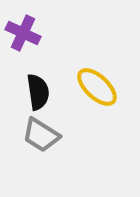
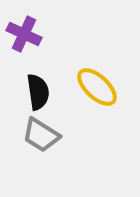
purple cross: moved 1 px right, 1 px down
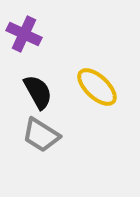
black semicircle: rotated 21 degrees counterclockwise
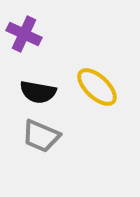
black semicircle: rotated 129 degrees clockwise
gray trapezoid: moved 1 px down; rotated 9 degrees counterclockwise
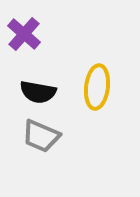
purple cross: rotated 16 degrees clockwise
yellow ellipse: rotated 54 degrees clockwise
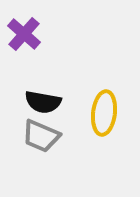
yellow ellipse: moved 7 px right, 26 px down
black semicircle: moved 5 px right, 10 px down
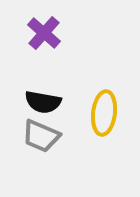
purple cross: moved 20 px right, 1 px up
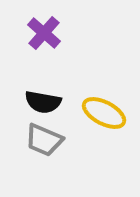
yellow ellipse: rotated 69 degrees counterclockwise
gray trapezoid: moved 3 px right, 4 px down
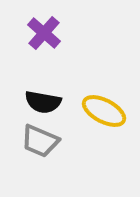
yellow ellipse: moved 2 px up
gray trapezoid: moved 4 px left, 1 px down
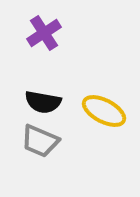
purple cross: rotated 16 degrees clockwise
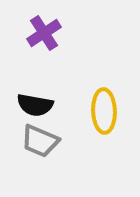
black semicircle: moved 8 px left, 3 px down
yellow ellipse: rotated 60 degrees clockwise
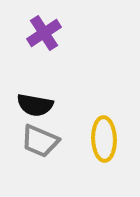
yellow ellipse: moved 28 px down
